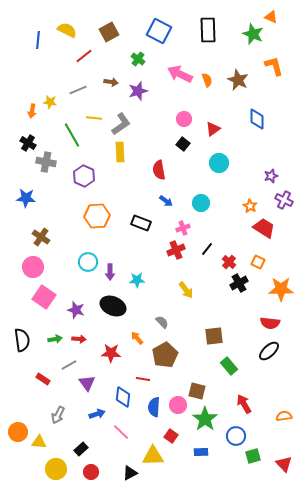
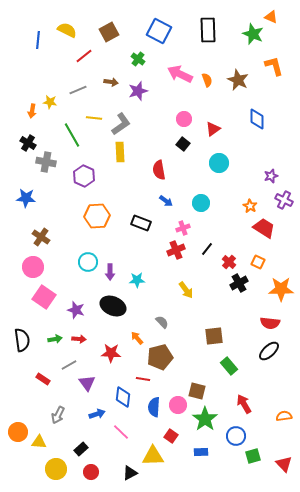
brown pentagon at (165, 355): moved 5 px left, 2 px down; rotated 15 degrees clockwise
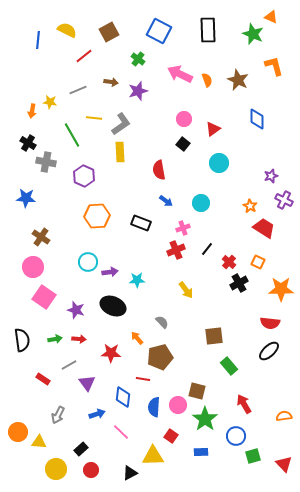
purple arrow at (110, 272): rotated 98 degrees counterclockwise
red circle at (91, 472): moved 2 px up
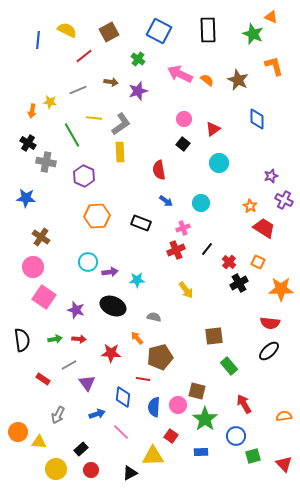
orange semicircle at (207, 80): rotated 32 degrees counterclockwise
gray semicircle at (162, 322): moved 8 px left, 5 px up; rotated 32 degrees counterclockwise
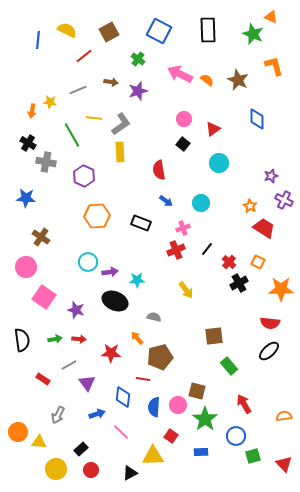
pink circle at (33, 267): moved 7 px left
black ellipse at (113, 306): moved 2 px right, 5 px up
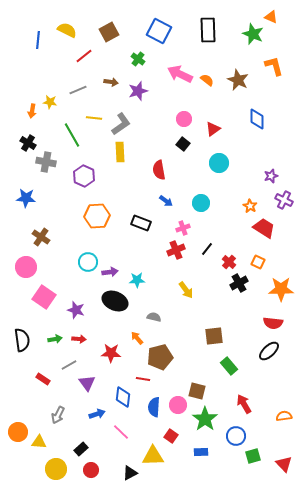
red semicircle at (270, 323): moved 3 px right
